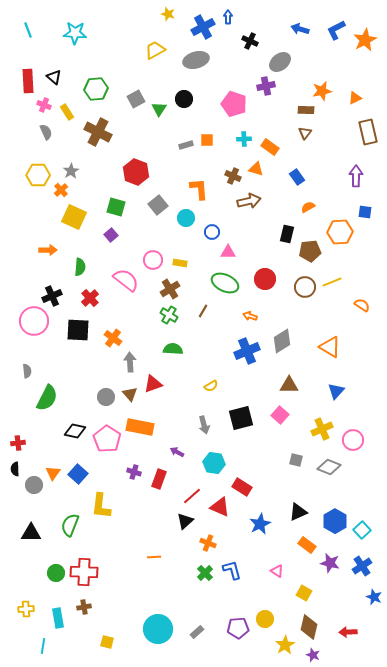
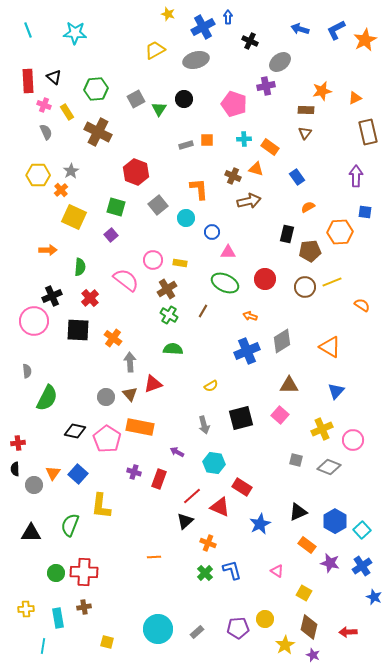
brown cross at (170, 289): moved 3 px left
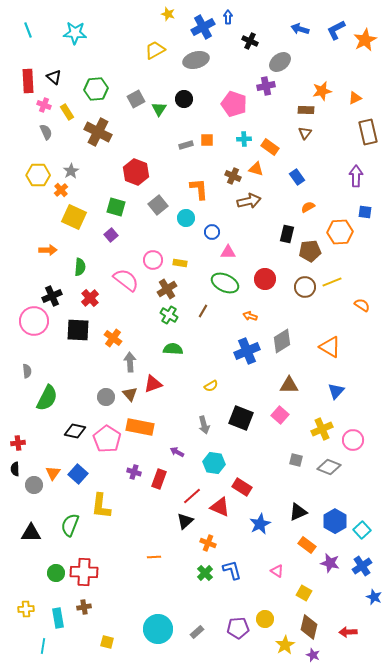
black square at (241, 418): rotated 35 degrees clockwise
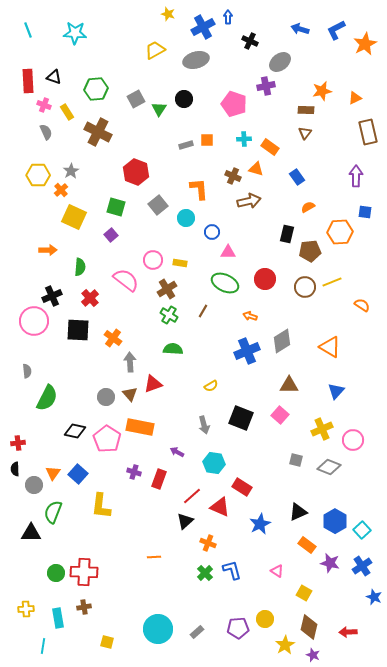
orange star at (365, 40): moved 4 px down
black triangle at (54, 77): rotated 21 degrees counterclockwise
green semicircle at (70, 525): moved 17 px left, 13 px up
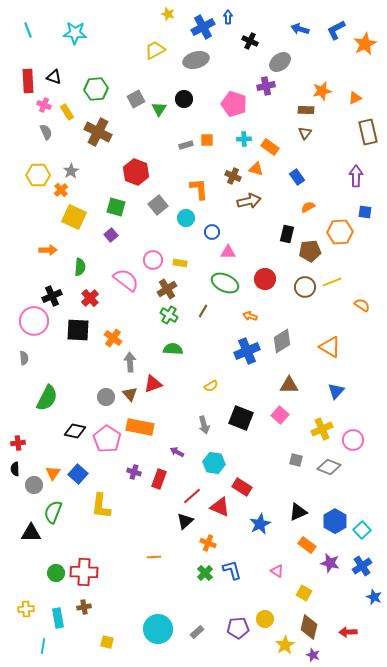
gray semicircle at (27, 371): moved 3 px left, 13 px up
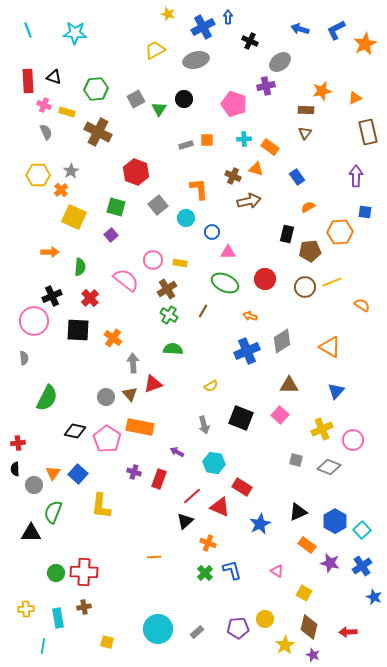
yellow rectangle at (67, 112): rotated 42 degrees counterclockwise
orange arrow at (48, 250): moved 2 px right, 2 px down
gray arrow at (130, 362): moved 3 px right, 1 px down
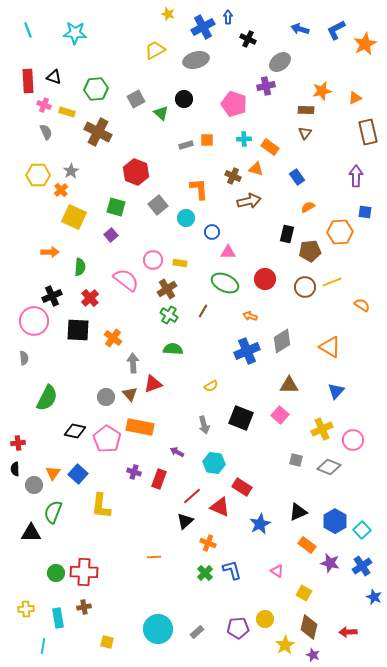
black cross at (250, 41): moved 2 px left, 2 px up
green triangle at (159, 109): moved 2 px right, 4 px down; rotated 21 degrees counterclockwise
